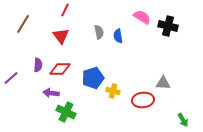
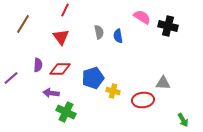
red triangle: moved 1 px down
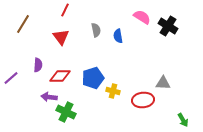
black cross: rotated 18 degrees clockwise
gray semicircle: moved 3 px left, 2 px up
red diamond: moved 7 px down
purple arrow: moved 2 px left, 4 px down
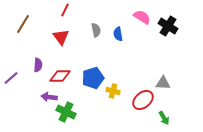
blue semicircle: moved 2 px up
red ellipse: rotated 35 degrees counterclockwise
green arrow: moved 19 px left, 2 px up
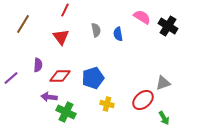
gray triangle: rotated 21 degrees counterclockwise
yellow cross: moved 6 px left, 13 px down
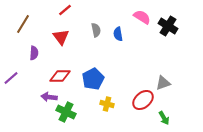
red line: rotated 24 degrees clockwise
purple semicircle: moved 4 px left, 12 px up
blue pentagon: moved 1 px down; rotated 10 degrees counterclockwise
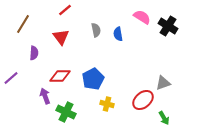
purple arrow: moved 4 px left, 1 px up; rotated 63 degrees clockwise
